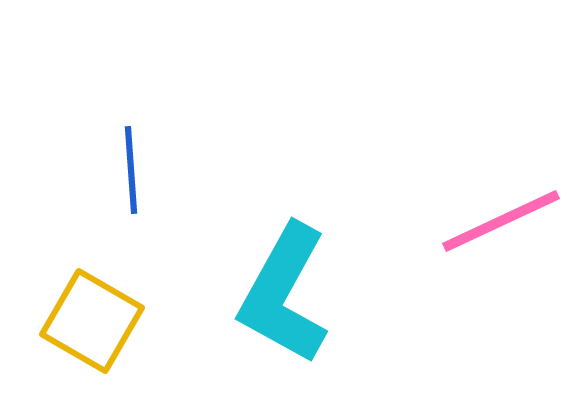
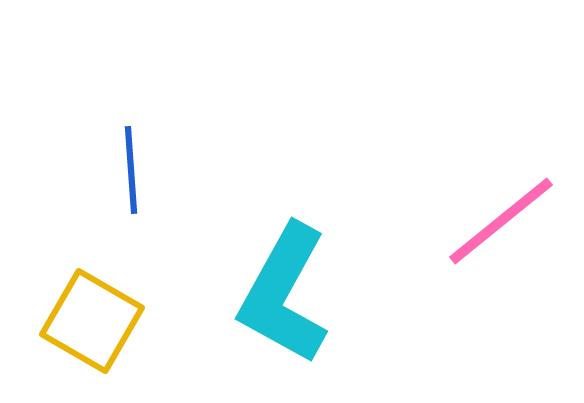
pink line: rotated 14 degrees counterclockwise
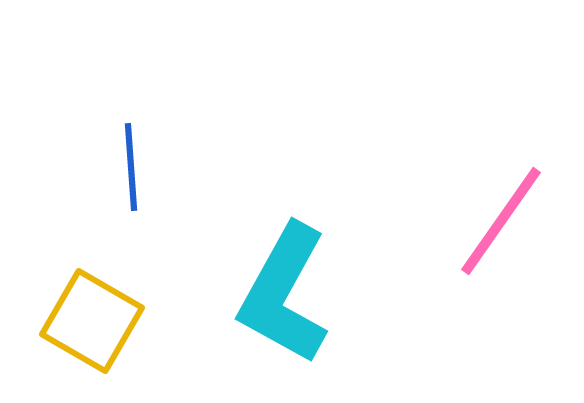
blue line: moved 3 px up
pink line: rotated 16 degrees counterclockwise
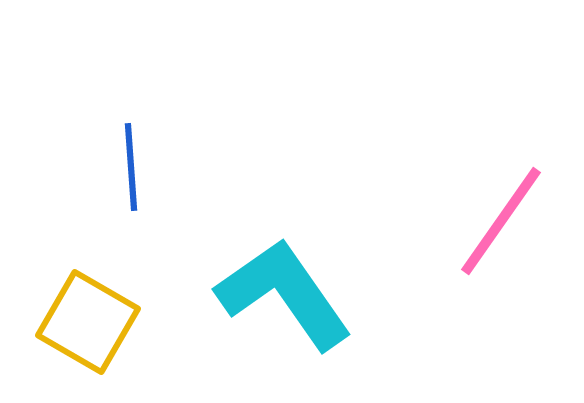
cyan L-shape: rotated 116 degrees clockwise
yellow square: moved 4 px left, 1 px down
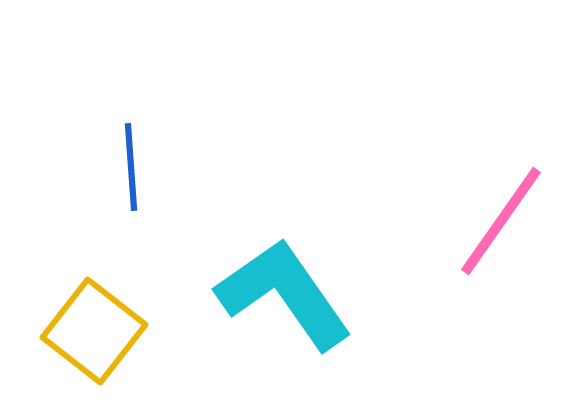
yellow square: moved 6 px right, 9 px down; rotated 8 degrees clockwise
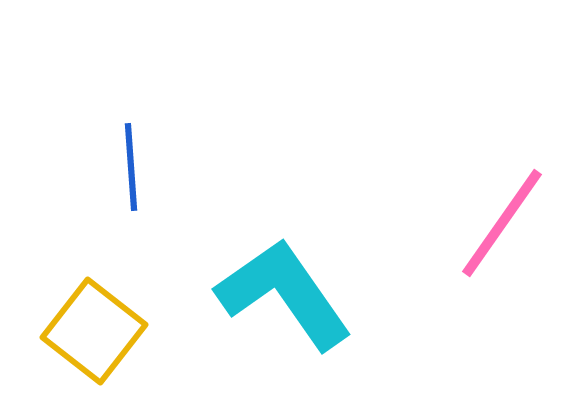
pink line: moved 1 px right, 2 px down
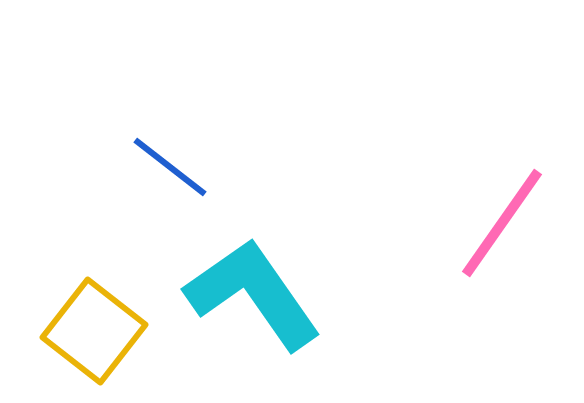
blue line: moved 39 px right; rotated 48 degrees counterclockwise
cyan L-shape: moved 31 px left
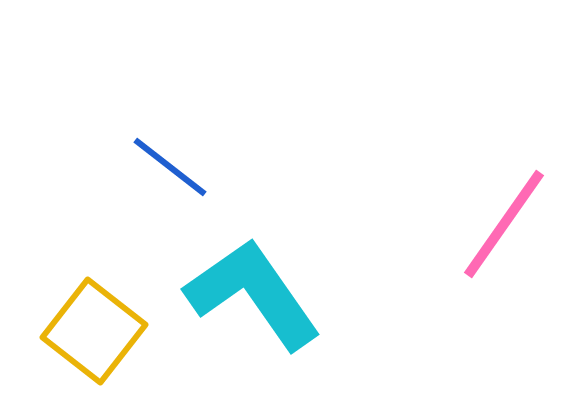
pink line: moved 2 px right, 1 px down
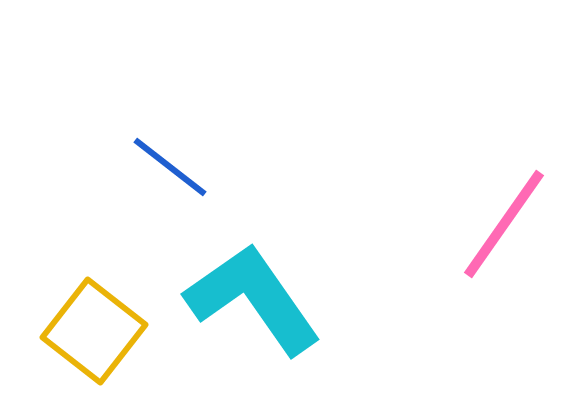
cyan L-shape: moved 5 px down
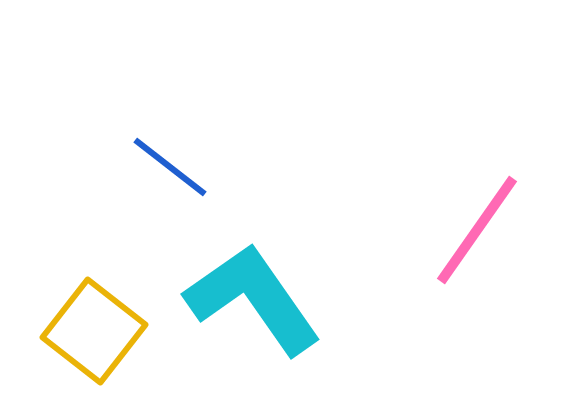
pink line: moved 27 px left, 6 px down
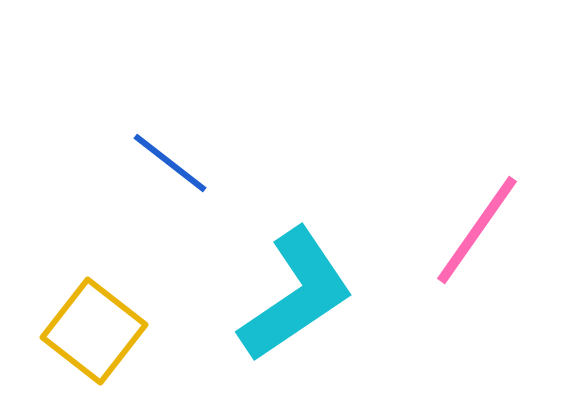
blue line: moved 4 px up
cyan L-shape: moved 43 px right, 4 px up; rotated 91 degrees clockwise
